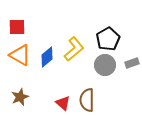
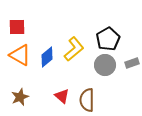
red triangle: moved 1 px left, 7 px up
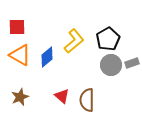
yellow L-shape: moved 8 px up
gray circle: moved 6 px right
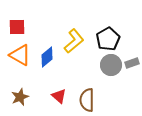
red triangle: moved 3 px left
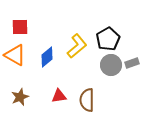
red square: moved 3 px right
yellow L-shape: moved 3 px right, 5 px down
orange triangle: moved 5 px left
red triangle: rotated 49 degrees counterclockwise
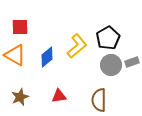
black pentagon: moved 1 px up
gray rectangle: moved 1 px up
brown semicircle: moved 12 px right
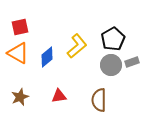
red square: rotated 12 degrees counterclockwise
black pentagon: moved 5 px right, 1 px down
orange triangle: moved 3 px right, 2 px up
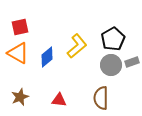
red triangle: moved 4 px down; rotated 14 degrees clockwise
brown semicircle: moved 2 px right, 2 px up
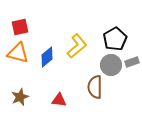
black pentagon: moved 2 px right
orange triangle: rotated 15 degrees counterclockwise
brown semicircle: moved 6 px left, 11 px up
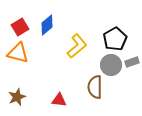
red square: rotated 18 degrees counterclockwise
blue diamond: moved 32 px up
brown star: moved 3 px left
